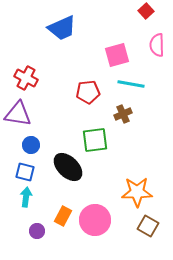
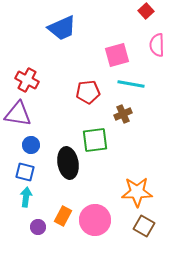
red cross: moved 1 px right, 2 px down
black ellipse: moved 4 px up; rotated 36 degrees clockwise
brown square: moved 4 px left
purple circle: moved 1 px right, 4 px up
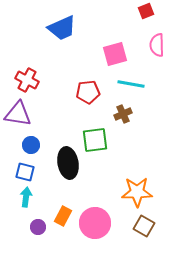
red square: rotated 21 degrees clockwise
pink square: moved 2 px left, 1 px up
pink circle: moved 3 px down
